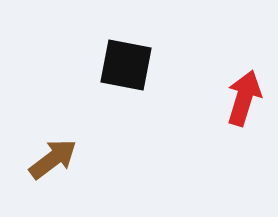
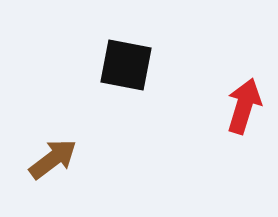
red arrow: moved 8 px down
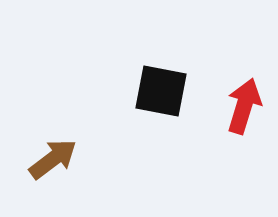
black square: moved 35 px right, 26 px down
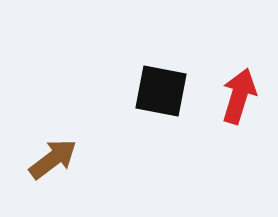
red arrow: moved 5 px left, 10 px up
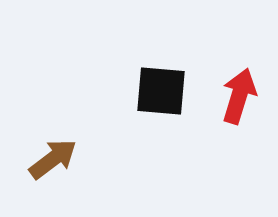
black square: rotated 6 degrees counterclockwise
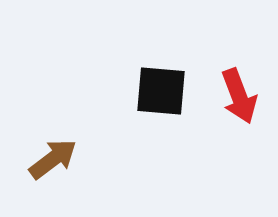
red arrow: rotated 142 degrees clockwise
